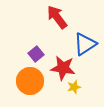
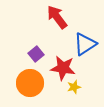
orange circle: moved 2 px down
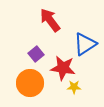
red arrow: moved 7 px left, 3 px down
yellow star: rotated 16 degrees clockwise
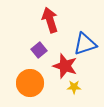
red arrow: rotated 20 degrees clockwise
blue triangle: rotated 15 degrees clockwise
purple square: moved 3 px right, 4 px up
red star: moved 2 px right, 2 px up; rotated 10 degrees clockwise
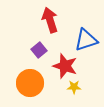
blue triangle: moved 1 px right, 4 px up
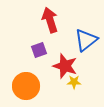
blue triangle: rotated 20 degrees counterclockwise
purple square: rotated 21 degrees clockwise
orange circle: moved 4 px left, 3 px down
yellow star: moved 5 px up
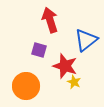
purple square: rotated 35 degrees clockwise
yellow star: rotated 24 degrees clockwise
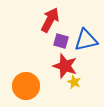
red arrow: rotated 45 degrees clockwise
blue triangle: rotated 25 degrees clockwise
purple square: moved 22 px right, 9 px up
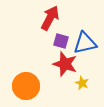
red arrow: moved 2 px up
blue triangle: moved 1 px left, 3 px down
red star: moved 2 px up
yellow star: moved 8 px right, 1 px down
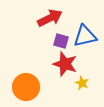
red arrow: rotated 35 degrees clockwise
blue triangle: moved 7 px up
orange circle: moved 1 px down
